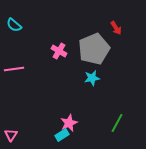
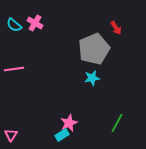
pink cross: moved 24 px left, 28 px up
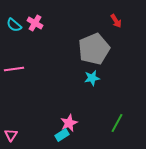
red arrow: moved 7 px up
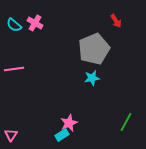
green line: moved 9 px right, 1 px up
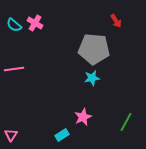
gray pentagon: rotated 28 degrees clockwise
pink star: moved 14 px right, 6 px up
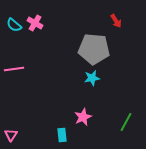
cyan rectangle: rotated 64 degrees counterclockwise
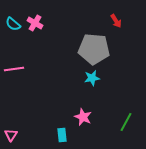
cyan semicircle: moved 1 px left, 1 px up
pink star: rotated 24 degrees counterclockwise
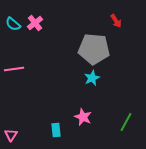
pink cross: rotated 21 degrees clockwise
cyan star: rotated 14 degrees counterclockwise
cyan rectangle: moved 6 px left, 5 px up
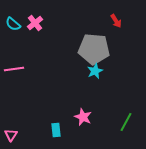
cyan star: moved 3 px right, 7 px up
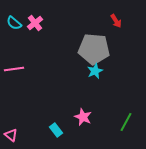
cyan semicircle: moved 1 px right, 1 px up
cyan rectangle: rotated 32 degrees counterclockwise
pink triangle: rotated 24 degrees counterclockwise
